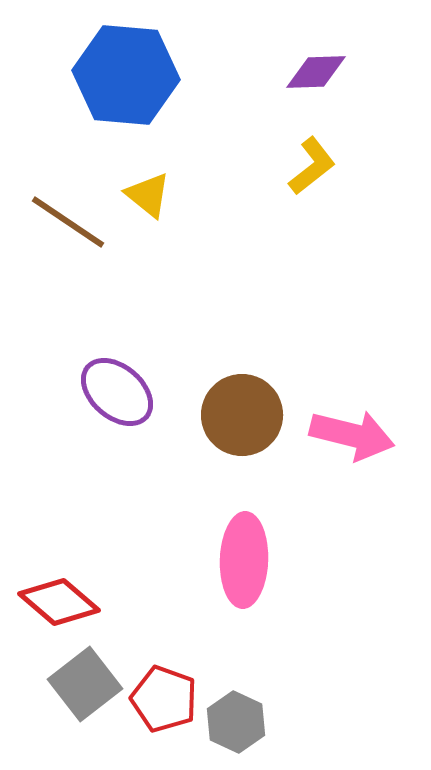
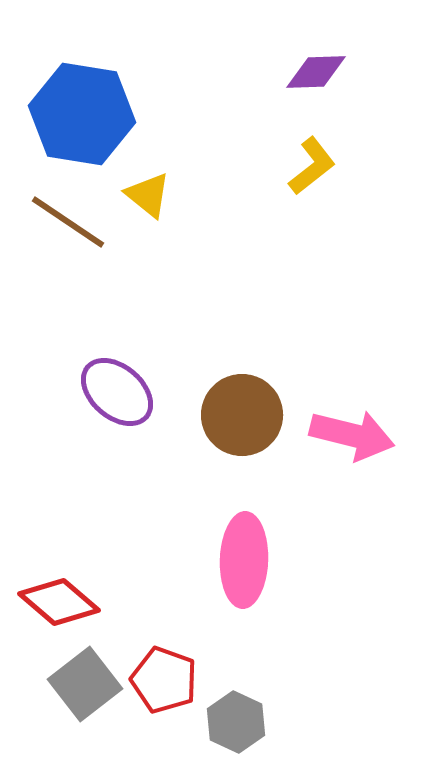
blue hexagon: moved 44 px left, 39 px down; rotated 4 degrees clockwise
red pentagon: moved 19 px up
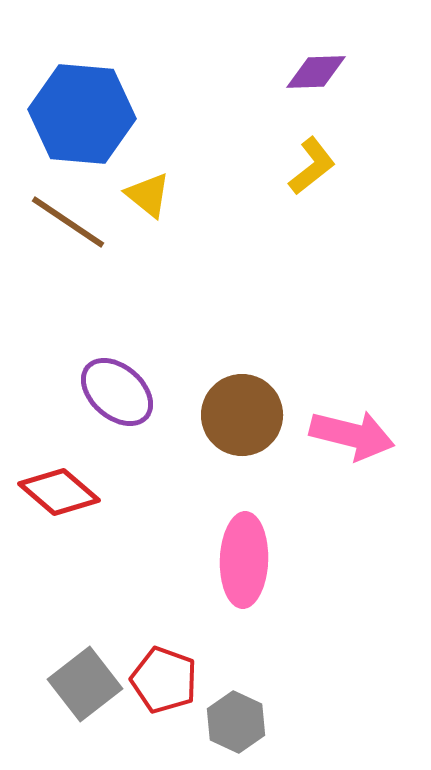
blue hexagon: rotated 4 degrees counterclockwise
red diamond: moved 110 px up
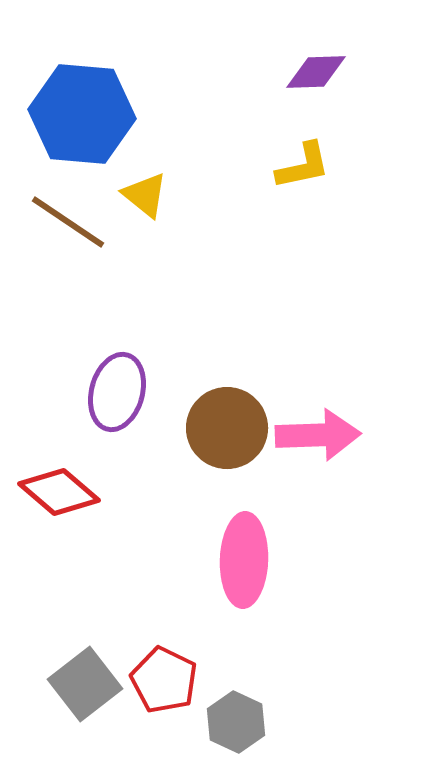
yellow L-shape: moved 9 px left; rotated 26 degrees clockwise
yellow triangle: moved 3 px left
purple ellipse: rotated 64 degrees clockwise
brown circle: moved 15 px left, 13 px down
pink arrow: moved 34 px left; rotated 16 degrees counterclockwise
red pentagon: rotated 6 degrees clockwise
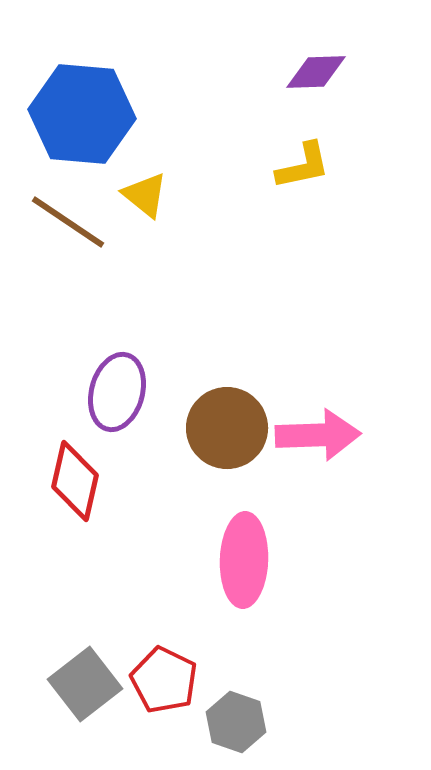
red diamond: moved 16 px right, 11 px up; rotated 62 degrees clockwise
gray hexagon: rotated 6 degrees counterclockwise
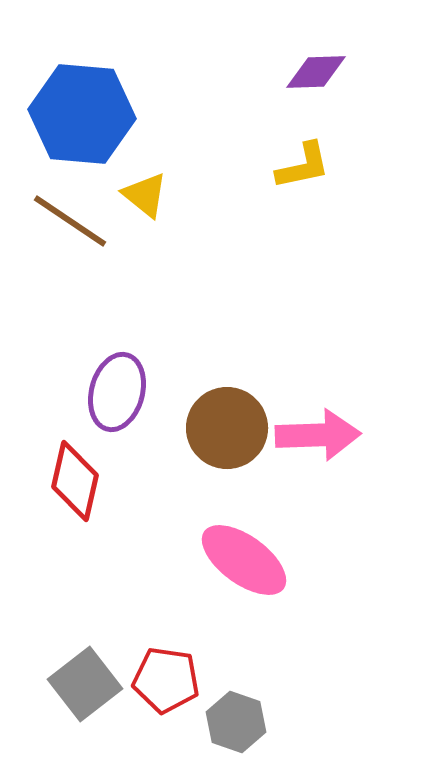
brown line: moved 2 px right, 1 px up
pink ellipse: rotated 56 degrees counterclockwise
red pentagon: moved 2 px right; rotated 18 degrees counterclockwise
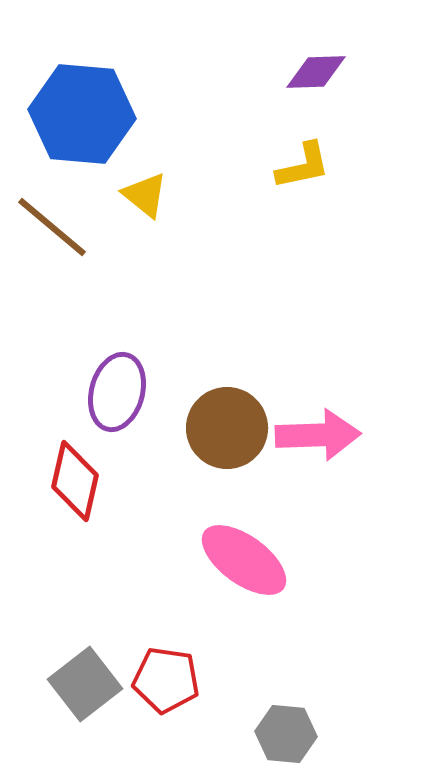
brown line: moved 18 px left, 6 px down; rotated 6 degrees clockwise
gray hexagon: moved 50 px right, 12 px down; rotated 14 degrees counterclockwise
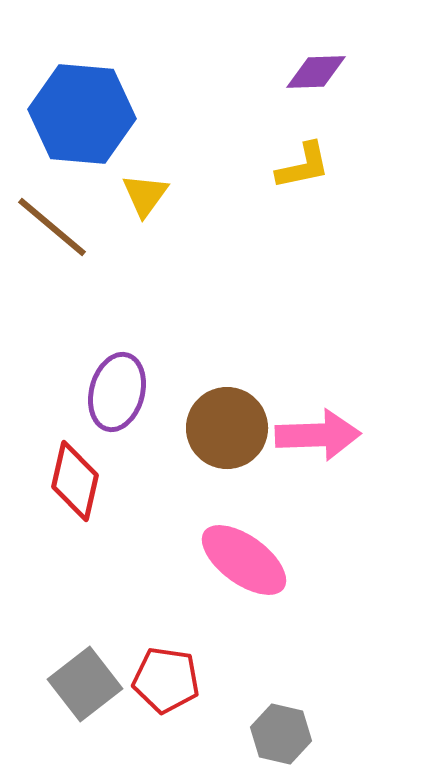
yellow triangle: rotated 27 degrees clockwise
gray hexagon: moved 5 px left; rotated 8 degrees clockwise
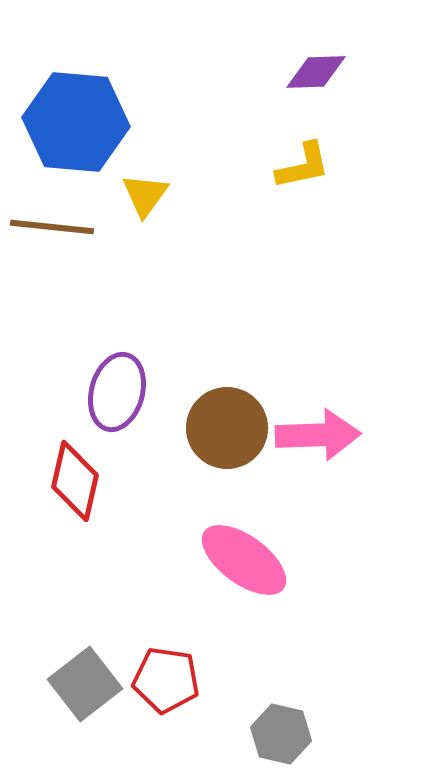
blue hexagon: moved 6 px left, 8 px down
brown line: rotated 34 degrees counterclockwise
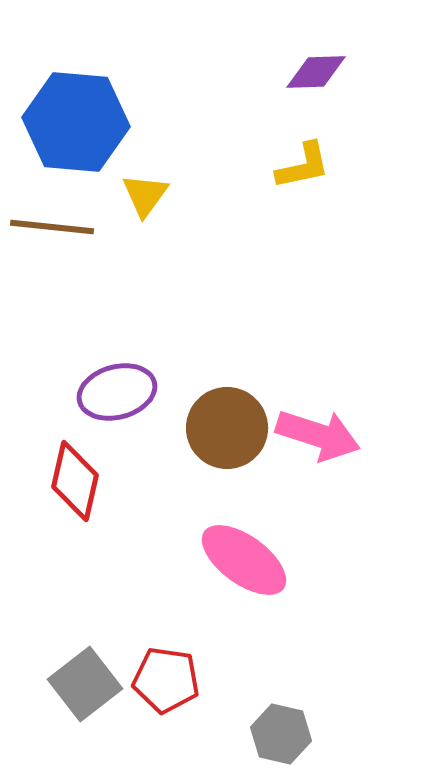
purple ellipse: rotated 60 degrees clockwise
pink arrow: rotated 20 degrees clockwise
